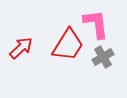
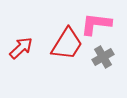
pink L-shape: rotated 76 degrees counterclockwise
red trapezoid: moved 1 px left, 1 px up
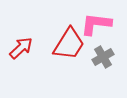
red trapezoid: moved 2 px right
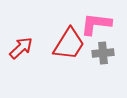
gray cross: moved 4 px up; rotated 25 degrees clockwise
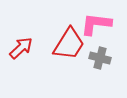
gray cross: moved 3 px left, 5 px down; rotated 20 degrees clockwise
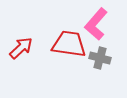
pink L-shape: rotated 56 degrees counterclockwise
red trapezoid: rotated 114 degrees counterclockwise
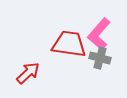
pink L-shape: moved 3 px right, 10 px down
red arrow: moved 7 px right, 25 px down
